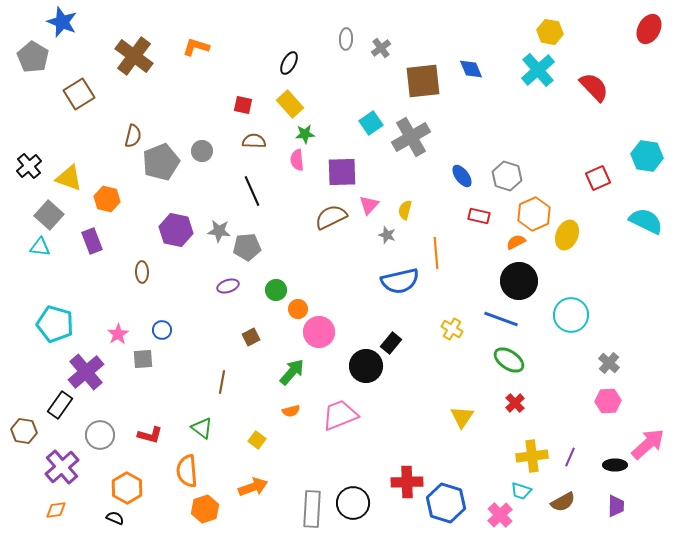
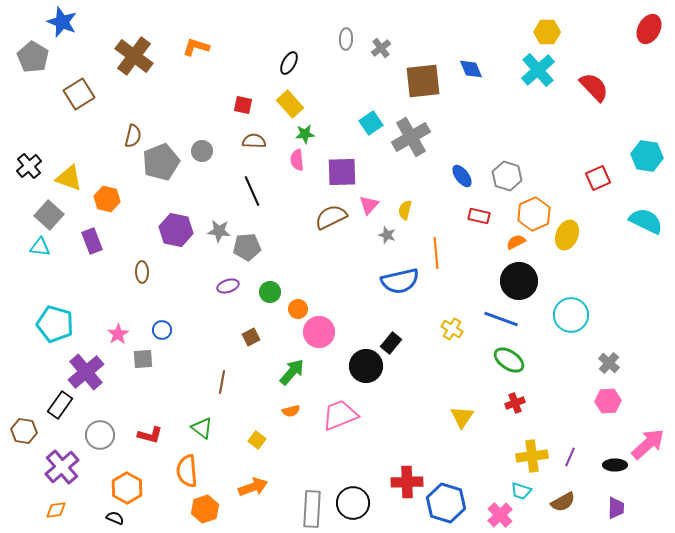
yellow hexagon at (550, 32): moved 3 px left; rotated 10 degrees counterclockwise
green circle at (276, 290): moved 6 px left, 2 px down
red cross at (515, 403): rotated 24 degrees clockwise
purple trapezoid at (616, 506): moved 2 px down
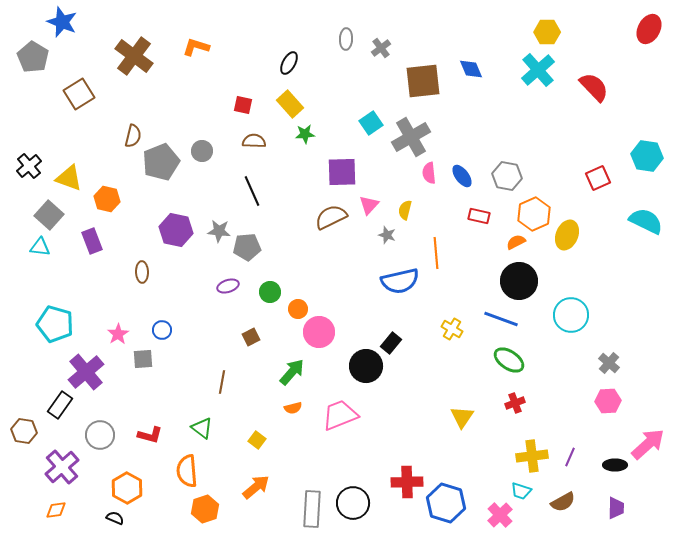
pink semicircle at (297, 160): moved 132 px right, 13 px down
gray hexagon at (507, 176): rotated 8 degrees counterclockwise
orange semicircle at (291, 411): moved 2 px right, 3 px up
orange arrow at (253, 487): moved 3 px right; rotated 20 degrees counterclockwise
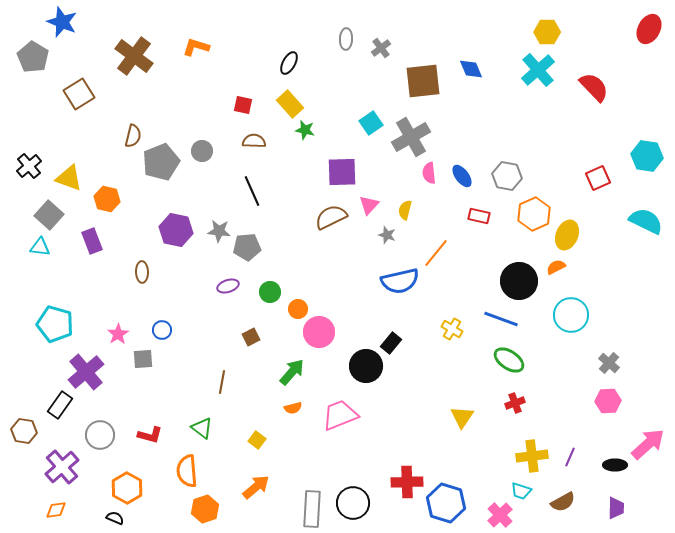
green star at (305, 134): moved 4 px up; rotated 18 degrees clockwise
orange semicircle at (516, 242): moved 40 px right, 25 px down
orange line at (436, 253): rotated 44 degrees clockwise
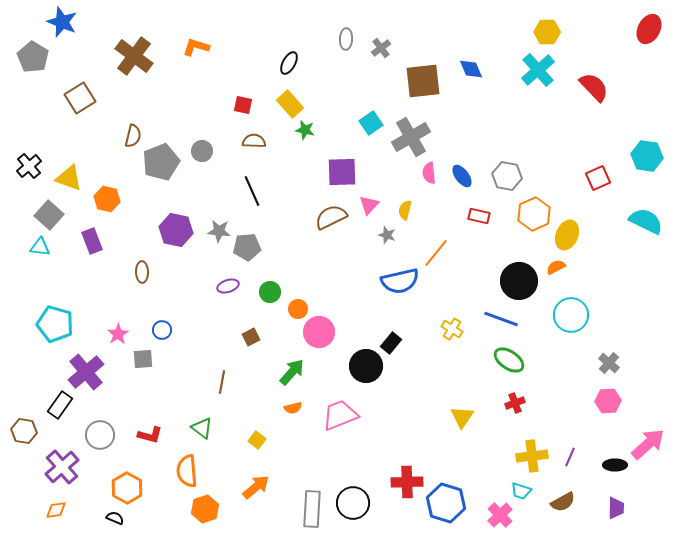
brown square at (79, 94): moved 1 px right, 4 px down
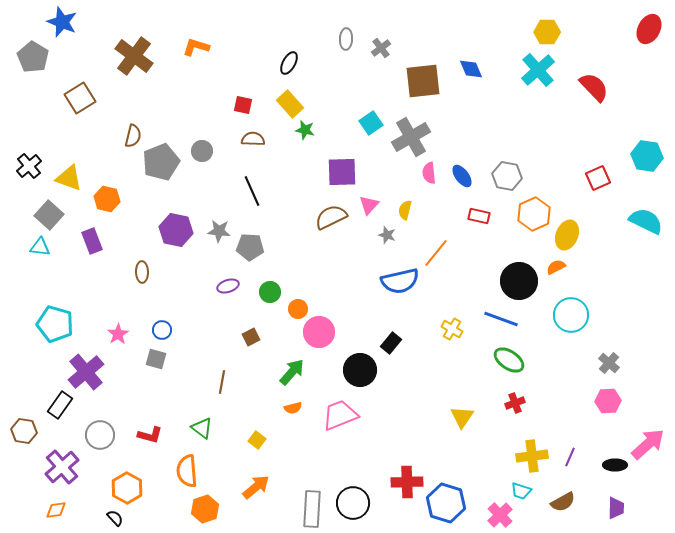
brown semicircle at (254, 141): moved 1 px left, 2 px up
gray pentagon at (247, 247): moved 3 px right; rotated 8 degrees clockwise
gray square at (143, 359): moved 13 px right; rotated 20 degrees clockwise
black circle at (366, 366): moved 6 px left, 4 px down
black semicircle at (115, 518): rotated 24 degrees clockwise
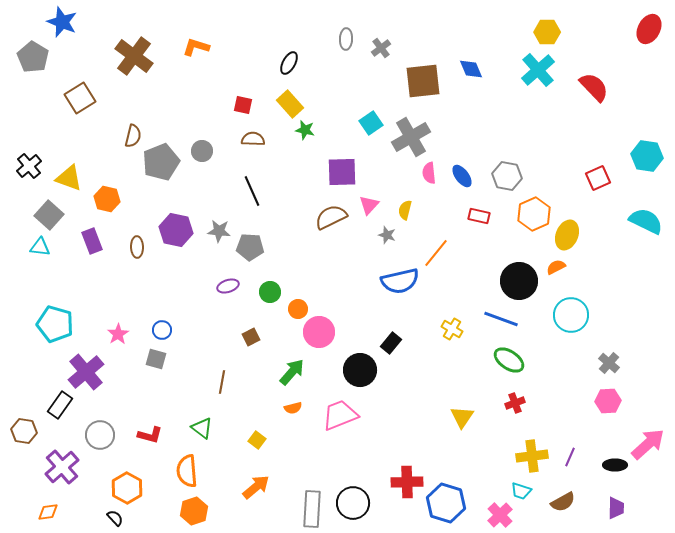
brown ellipse at (142, 272): moved 5 px left, 25 px up
orange hexagon at (205, 509): moved 11 px left, 2 px down
orange diamond at (56, 510): moved 8 px left, 2 px down
